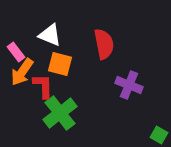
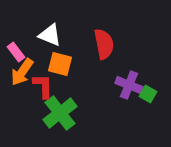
green square: moved 11 px left, 41 px up
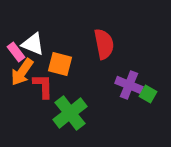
white triangle: moved 17 px left, 9 px down
green cross: moved 10 px right
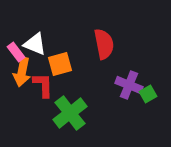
white triangle: moved 2 px right
orange square: rotated 30 degrees counterclockwise
orange arrow: rotated 24 degrees counterclockwise
red L-shape: moved 1 px up
green square: rotated 30 degrees clockwise
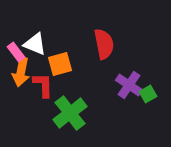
orange arrow: moved 1 px left
purple cross: rotated 12 degrees clockwise
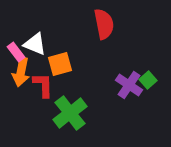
red semicircle: moved 20 px up
green square: moved 14 px up; rotated 12 degrees counterclockwise
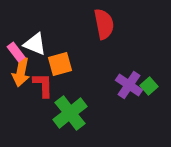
green square: moved 1 px right, 6 px down
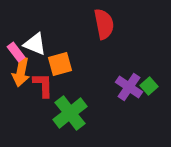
purple cross: moved 2 px down
